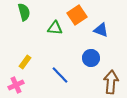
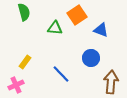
blue line: moved 1 px right, 1 px up
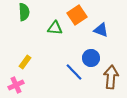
green semicircle: rotated 12 degrees clockwise
blue line: moved 13 px right, 2 px up
brown arrow: moved 5 px up
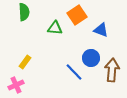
brown arrow: moved 1 px right, 7 px up
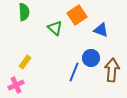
green triangle: rotated 35 degrees clockwise
blue line: rotated 66 degrees clockwise
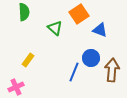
orange square: moved 2 px right, 1 px up
blue triangle: moved 1 px left
yellow rectangle: moved 3 px right, 2 px up
pink cross: moved 2 px down
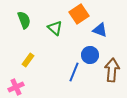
green semicircle: moved 8 px down; rotated 18 degrees counterclockwise
blue circle: moved 1 px left, 3 px up
